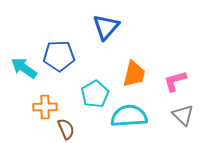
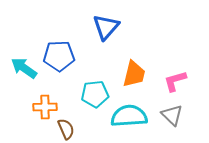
cyan pentagon: rotated 24 degrees clockwise
gray triangle: moved 11 px left
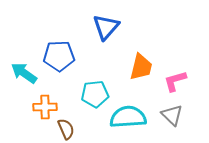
cyan arrow: moved 5 px down
orange trapezoid: moved 7 px right, 7 px up
cyan semicircle: moved 1 px left, 1 px down
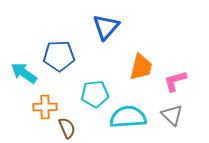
brown semicircle: moved 1 px right, 1 px up
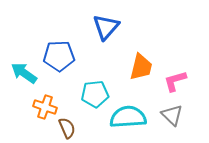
orange cross: rotated 20 degrees clockwise
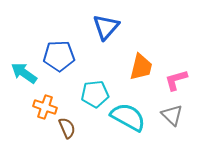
pink L-shape: moved 1 px right, 1 px up
cyan semicircle: rotated 33 degrees clockwise
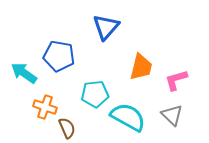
blue pentagon: rotated 12 degrees clockwise
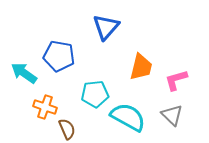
brown semicircle: moved 1 px down
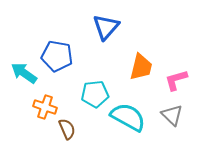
blue pentagon: moved 2 px left
